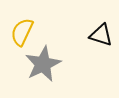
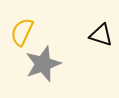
gray star: rotated 6 degrees clockwise
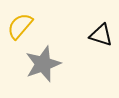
yellow semicircle: moved 2 px left, 6 px up; rotated 16 degrees clockwise
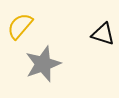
black triangle: moved 2 px right, 1 px up
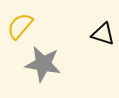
gray star: rotated 30 degrees clockwise
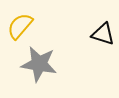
gray star: moved 4 px left
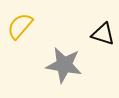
gray star: moved 25 px right, 1 px down
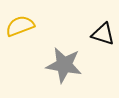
yellow semicircle: rotated 28 degrees clockwise
